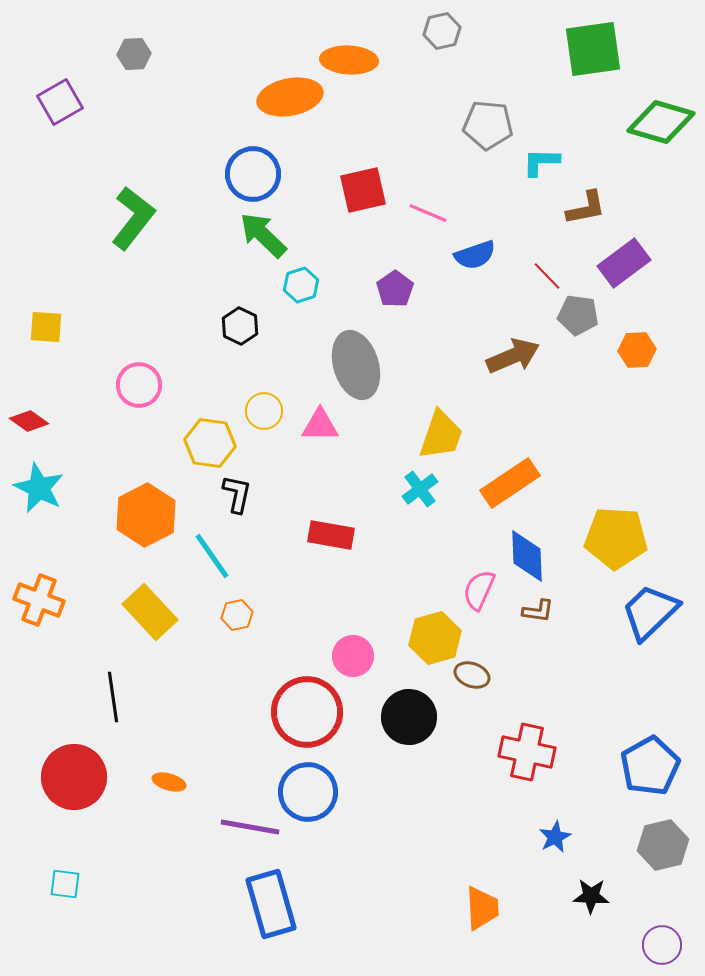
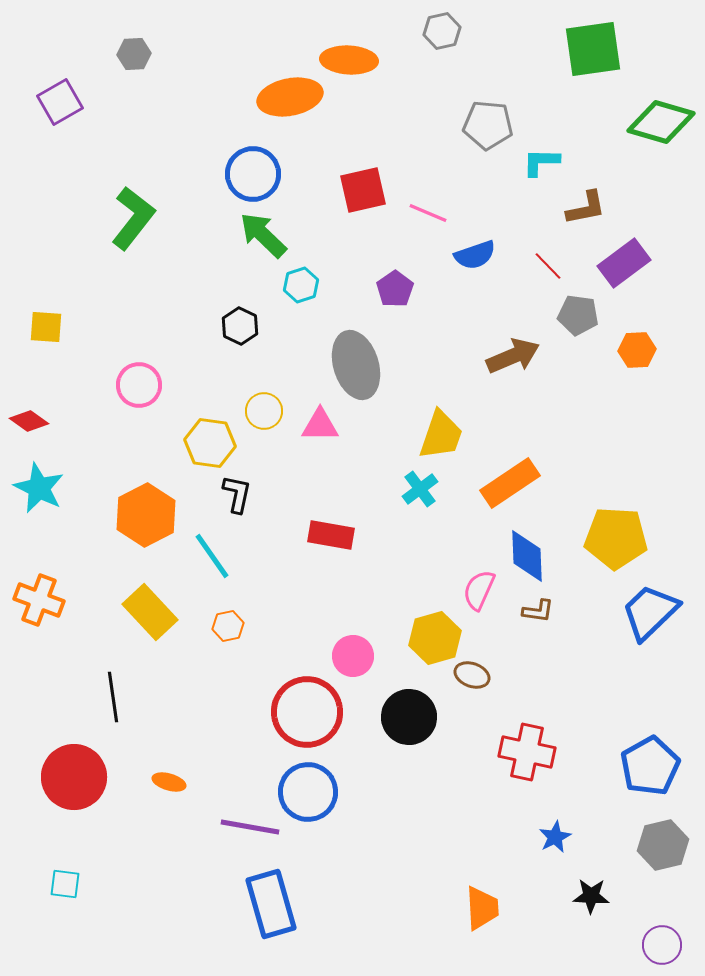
red line at (547, 276): moved 1 px right, 10 px up
orange hexagon at (237, 615): moved 9 px left, 11 px down
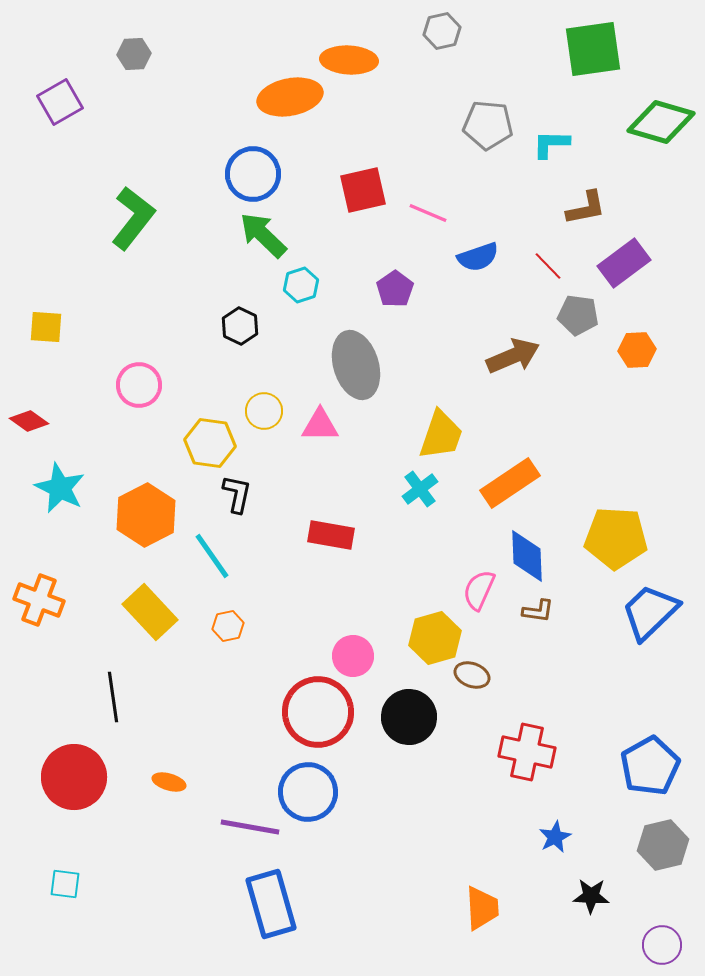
cyan L-shape at (541, 162): moved 10 px right, 18 px up
blue semicircle at (475, 255): moved 3 px right, 2 px down
cyan star at (39, 488): moved 21 px right
red circle at (307, 712): moved 11 px right
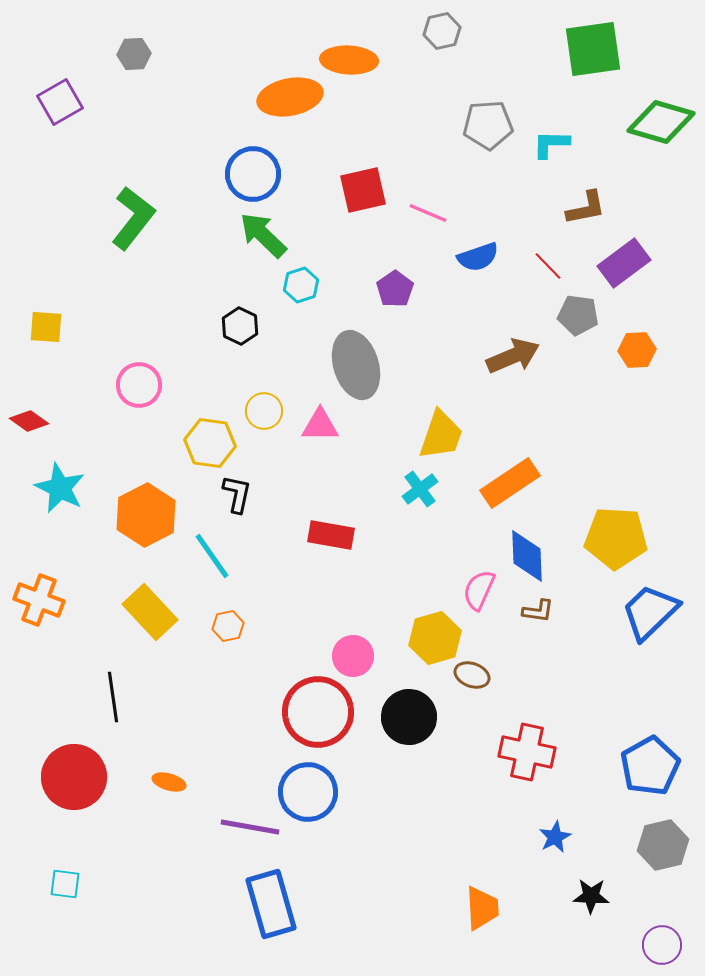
gray pentagon at (488, 125): rotated 9 degrees counterclockwise
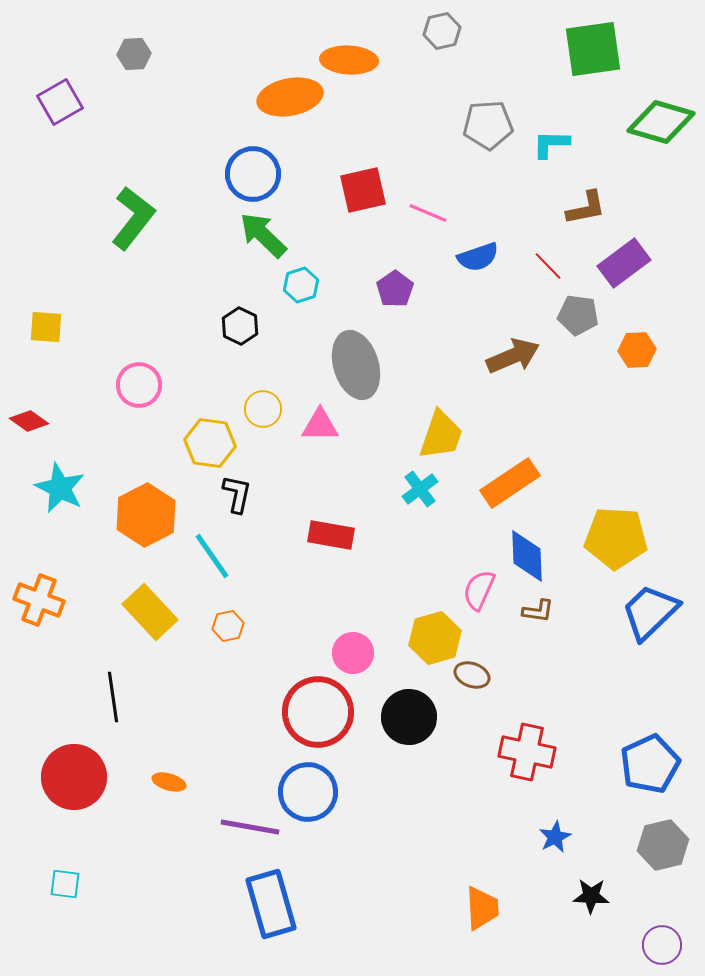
yellow circle at (264, 411): moved 1 px left, 2 px up
pink circle at (353, 656): moved 3 px up
blue pentagon at (650, 766): moved 2 px up; rotated 4 degrees clockwise
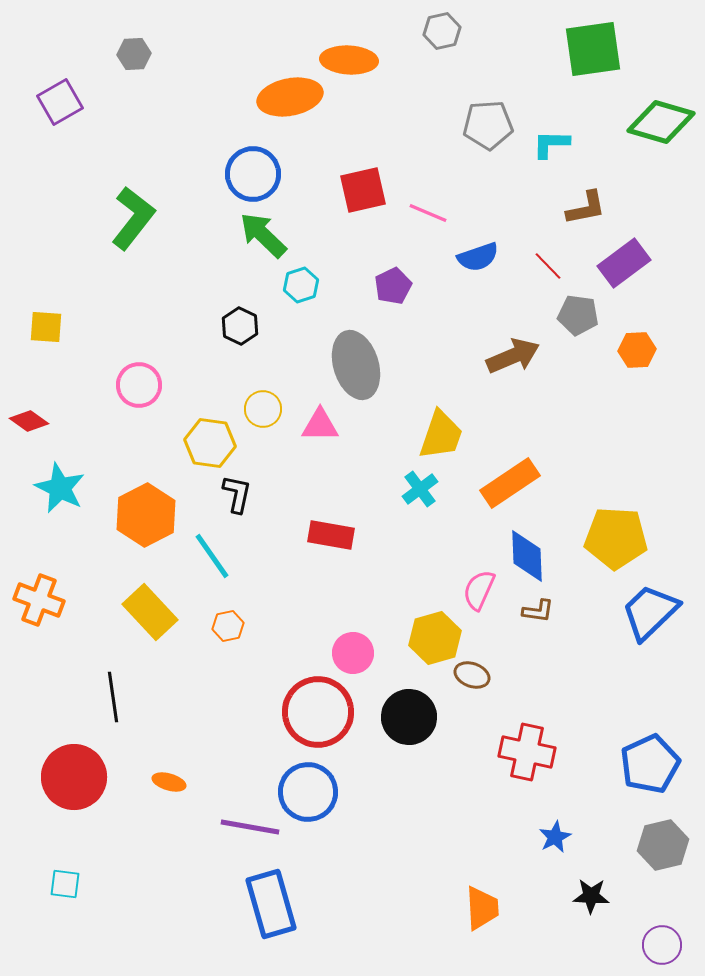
purple pentagon at (395, 289): moved 2 px left, 3 px up; rotated 9 degrees clockwise
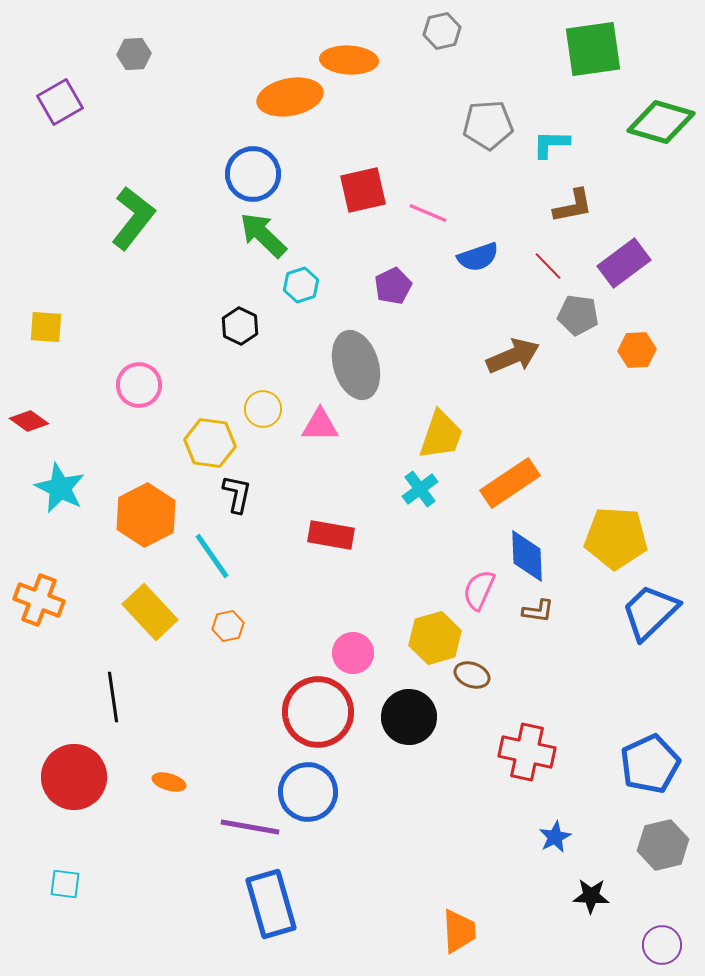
brown L-shape at (586, 208): moved 13 px left, 2 px up
orange trapezoid at (482, 908): moved 23 px left, 23 px down
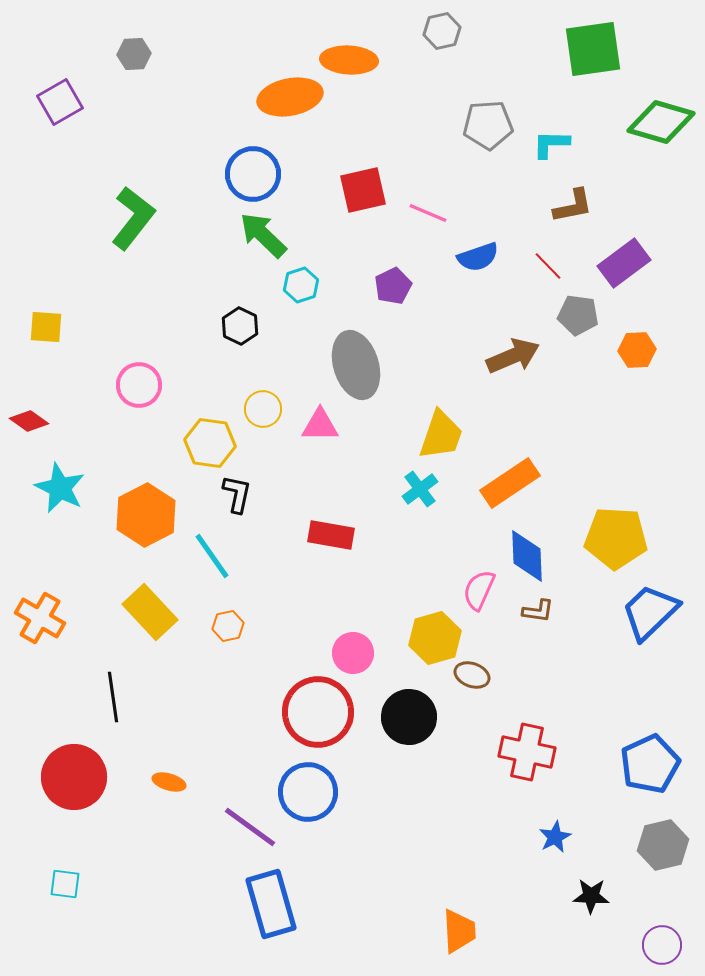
orange cross at (39, 600): moved 1 px right, 18 px down; rotated 9 degrees clockwise
purple line at (250, 827): rotated 26 degrees clockwise
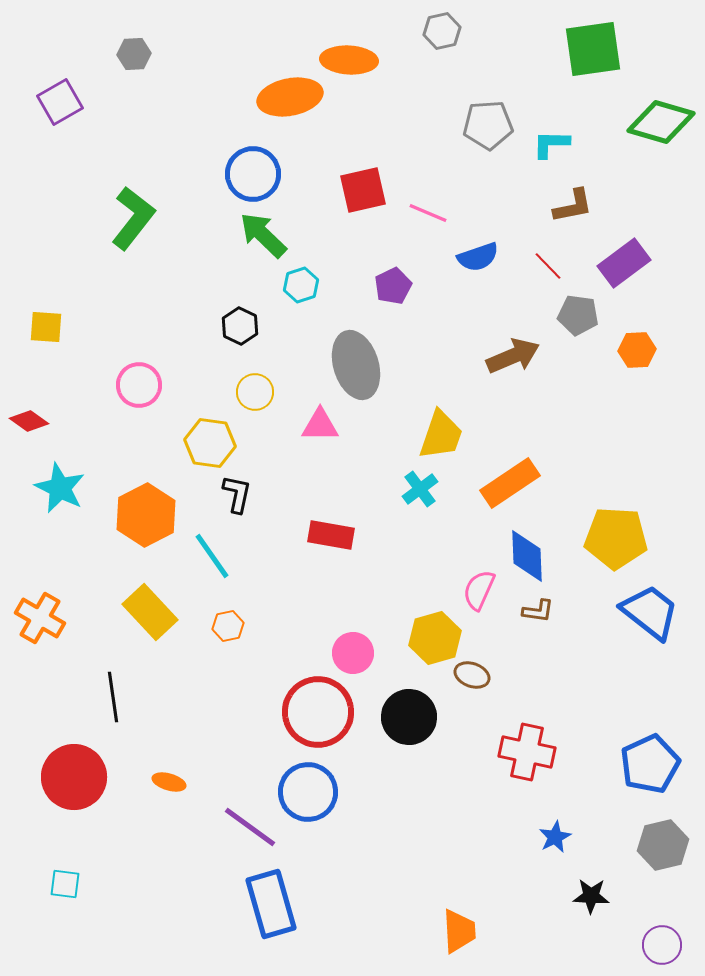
yellow circle at (263, 409): moved 8 px left, 17 px up
blue trapezoid at (650, 612): rotated 82 degrees clockwise
